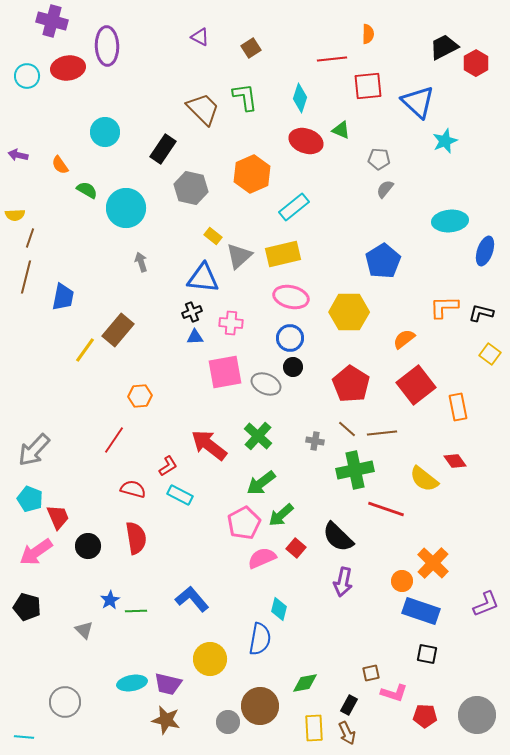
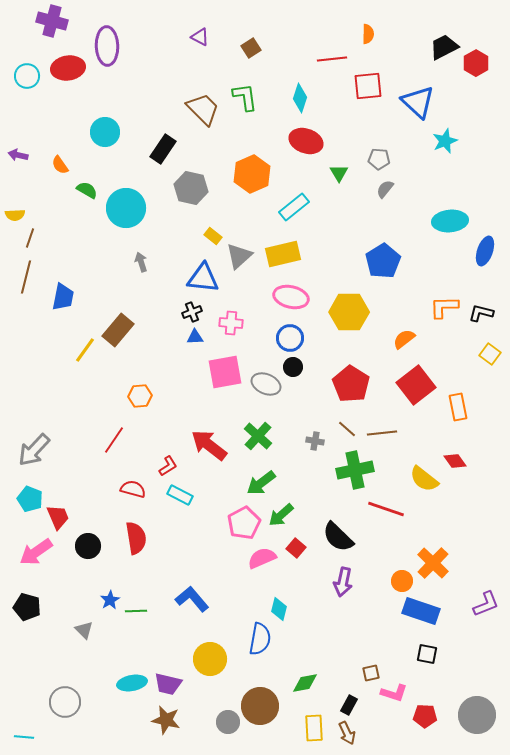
green triangle at (341, 130): moved 2 px left, 43 px down; rotated 36 degrees clockwise
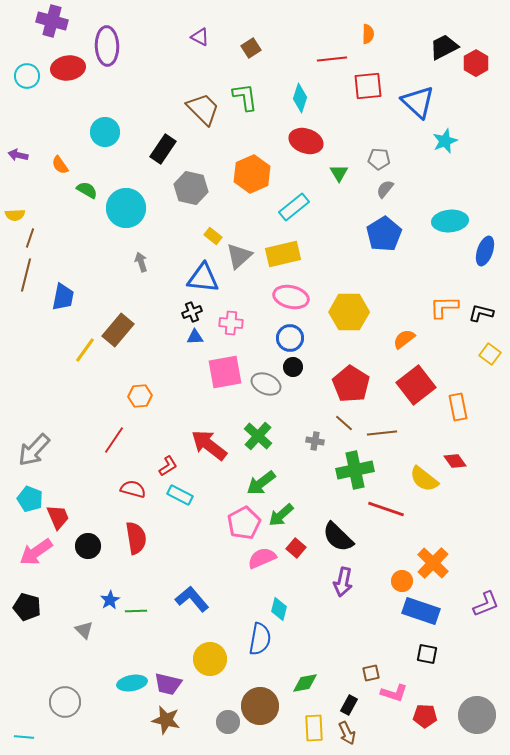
blue pentagon at (383, 261): moved 1 px right, 27 px up
brown line at (26, 277): moved 2 px up
brown line at (347, 429): moved 3 px left, 6 px up
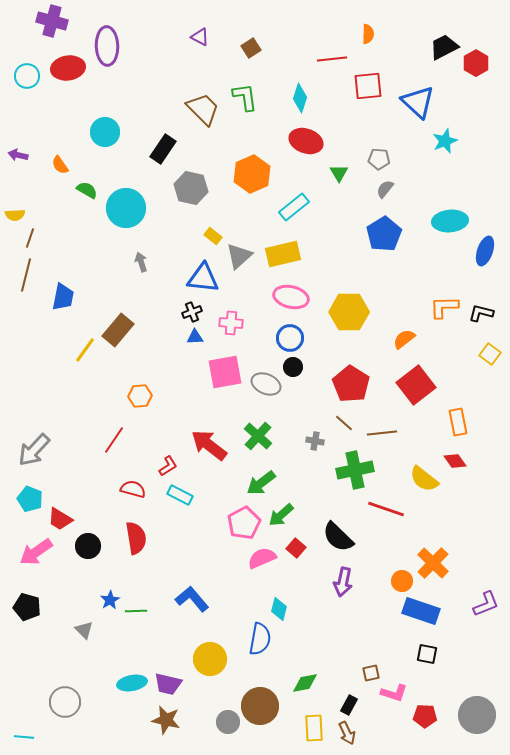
orange rectangle at (458, 407): moved 15 px down
red trapezoid at (58, 517): moved 2 px right, 2 px down; rotated 144 degrees clockwise
